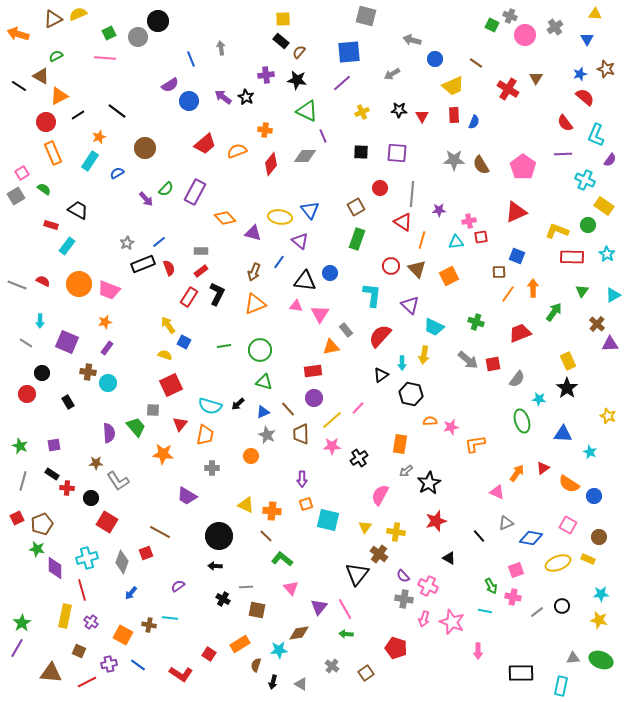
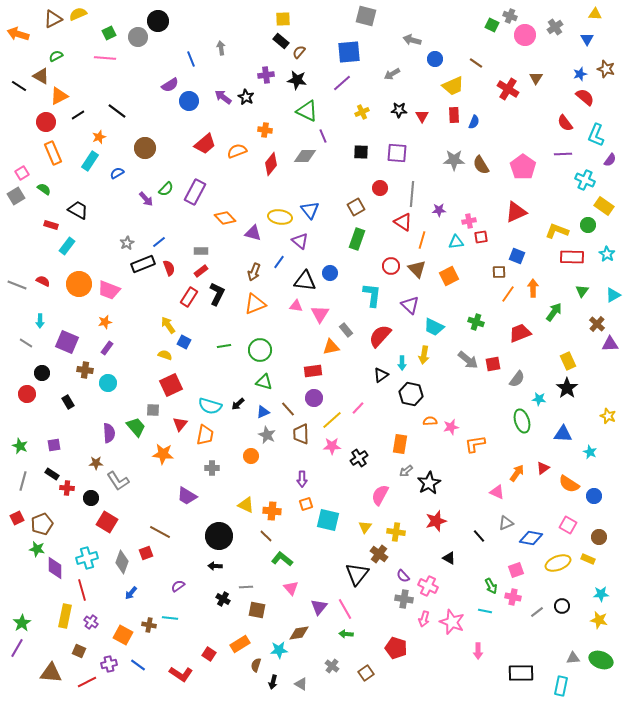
brown cross at (88, 372): moved 3 px left, 2 px up
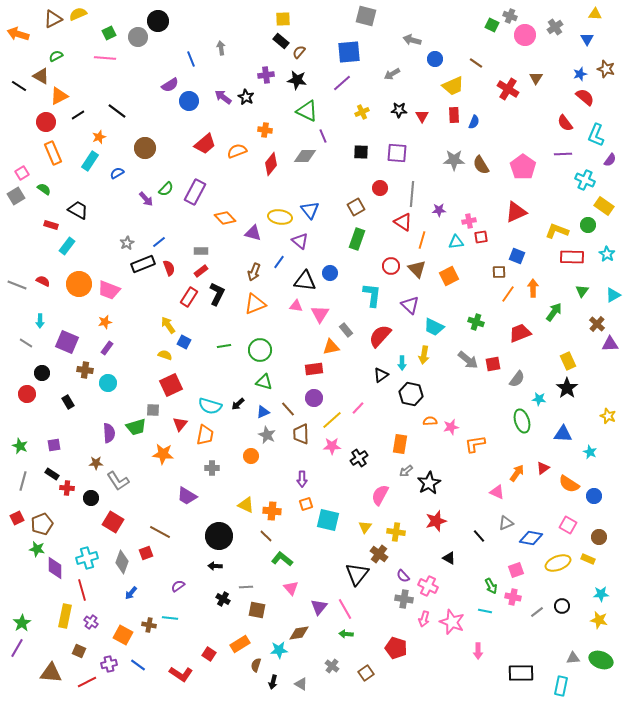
red rectangle at (313, 371): moved 1 px right, 2 px up
green trapezoid at (136, 427): rotated 115 degrees clockwise
red square at (107, 522): moved 6 px right
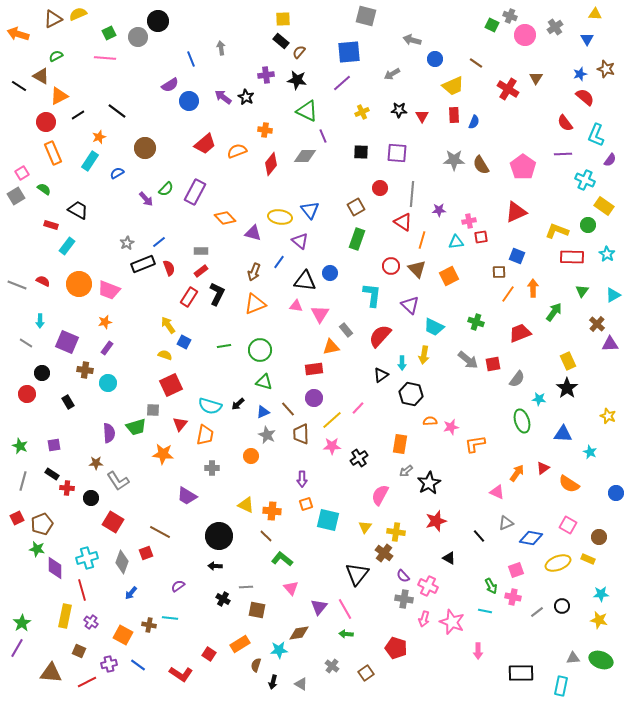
blue circle at (594, 496): moved 22 px right, 3 px up
brown cross at (379, 554): moved 5 px right, 1 px up
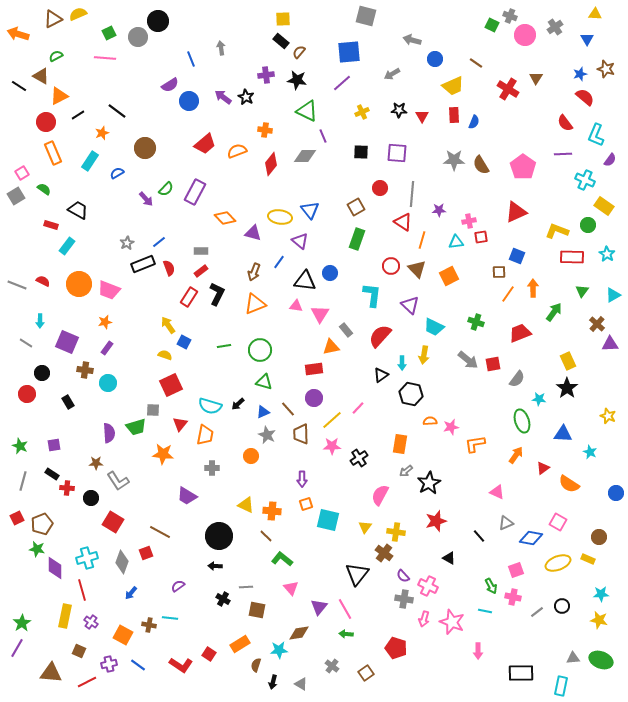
orange star at (99, 137): moved 3 px right, 4 px up
orange arrow at (517, 473): moved 1 px left, 18 px up
pink square at (568, 525): moved 10 px left, 3 px up
red L-shape at (181, 674): moved 9 px up
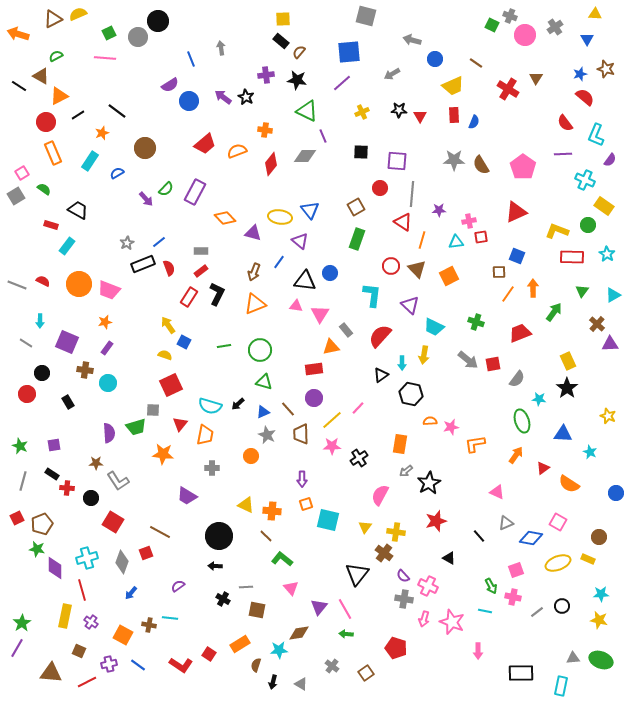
red triangle at (422, 116): moved 2 px left
purple square at (397, 153): moved 8 px down
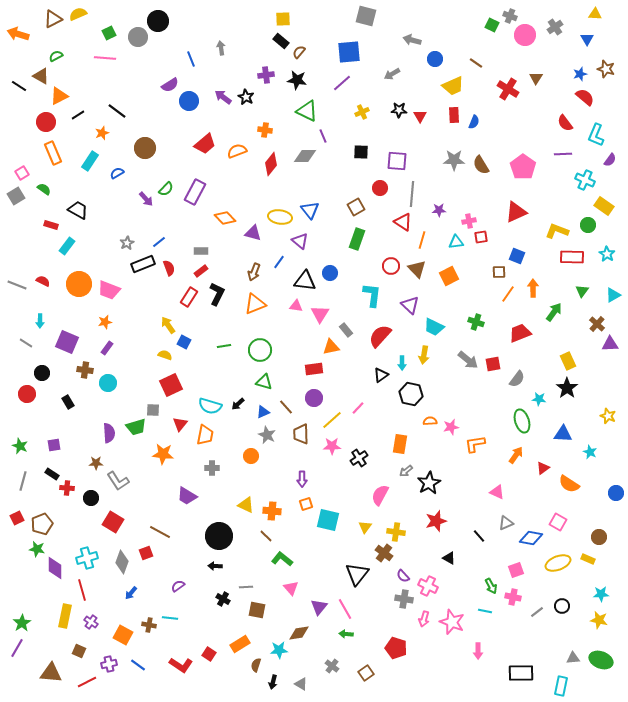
brown line at (288, 409): moved 2 px left, 2 px up
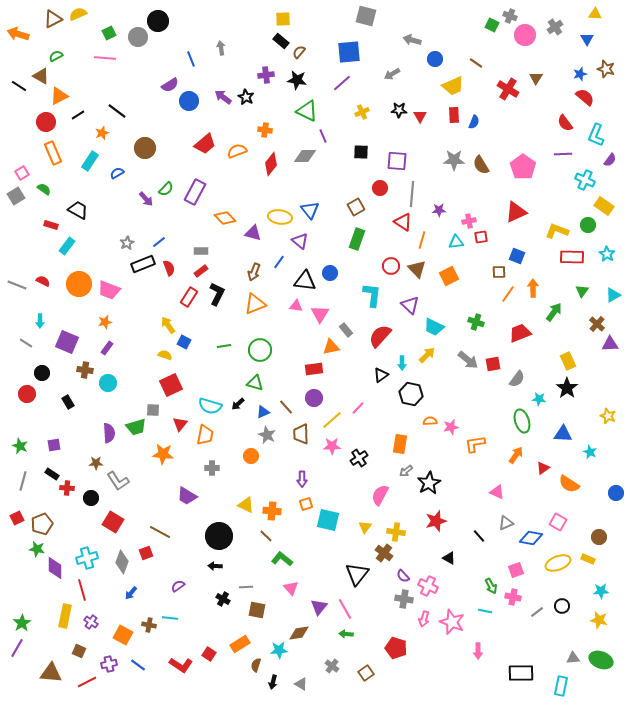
yellow arrow at (424, 355): moved 3 px right; rotated 144 degrees counterclockwise
green triangle at (264, 382): moved 9 px left, 1 px down
cyan star at (601, 594): moved 3 px up
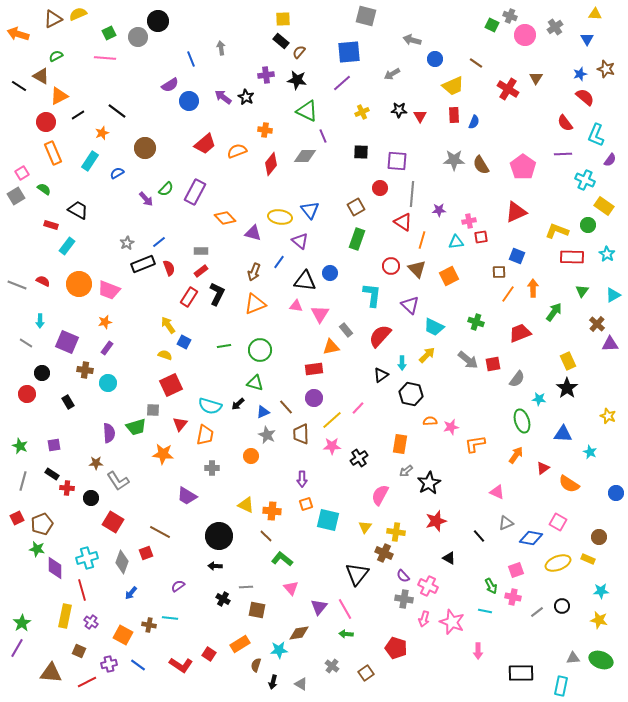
brown cross at (384, 553): rotated 12 degrees counterclockwise
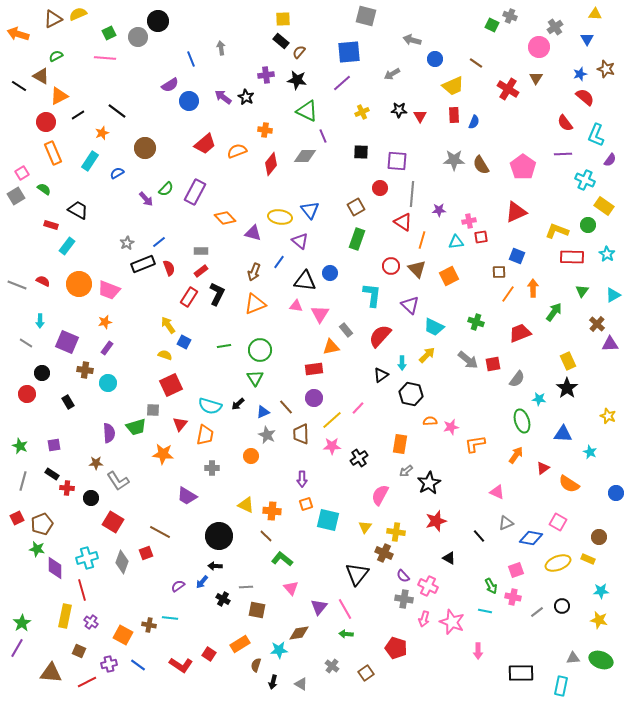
pink circle at (525, 35): moved 14 px right, 12 px down
green triangle at (255, 383): moved 5 px up; rotated 42 degrees clockwise
blue arrow at (131, 593): moved 71 px right, 11 px up
